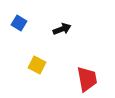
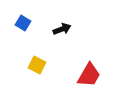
blue square: moved 4 px right
red trapezoid: moved 2 px right, 4 px up; rotated 40 degrees clockwise
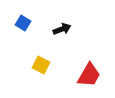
yellow square: moved 4 px right
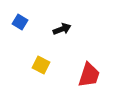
blue square: moved 3 px left, 1 px up
red trapezoid: rotated 12 degrees counterclockwise
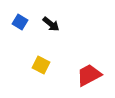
black arrow: moved 11 px left, 5 px up; rotated 60 degrees clockwise
red trapezoid: rotated 136 degrees counterclockwise
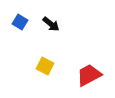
yellow square: moved 4 px right, 1 px down
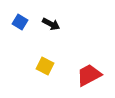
black arrow: rotated 12 degrees counterclockwise
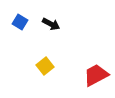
yellow square: rotated 24 degrees clockwise
red trapezoid: moved 7 px right
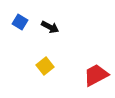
black arrow: moved 1 px left, 3 px down
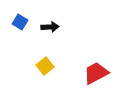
black arrow: rotated 30 degrees counterclockwise
red trapezoid: moved 2 px up
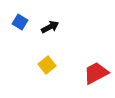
black arrow: rotated 24 degrees counterclockwise
yellow square: moved 2 px right, 1 px up
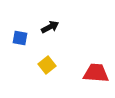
blue square: moved 16 px down; rotated 21 degrees counterclockwise
red trapezoid: rotated 32 degrees clockwise
